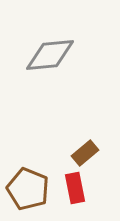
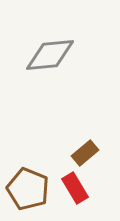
red rectangle: rotated 20 degrees counterclockwise
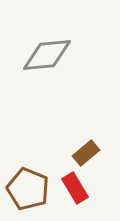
gray diamond: moved 3 px left
brown rectangle: moved 1 px right
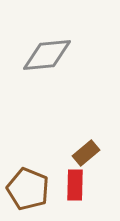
red rectangle: moved 3 px up; rotated 32 degrees clockwise
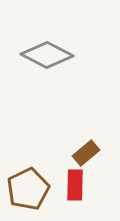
gray diamond: rotated 33 degrees clockwise
brown pentagon: rotated 24 degrees clockwise
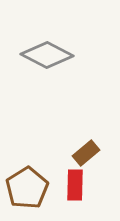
brown pentagon: moved 1 px left, 1 px up; rotated 6 degrees counterclockwise
